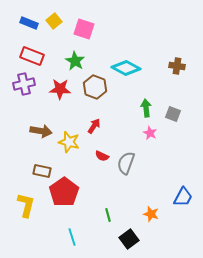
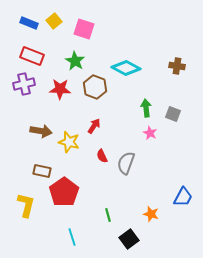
red semicircle: rotated 40 degrees clockwise
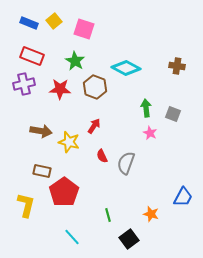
cyan line: rotated 24 degrees counterclockwise
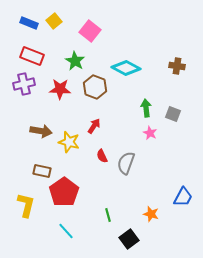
pink square: moved 6 px right, 2 px down; rotated 20 degrees clockwise
cyan line: moved 6 px left, 6 px up
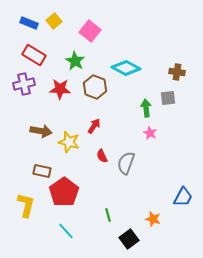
red rectangle: moved 2 px right, 1 px up; rotated 10 degrees clockwise
brown cross: moved 6 px down
gray square: moved 5 px left, 16 px up; rotated 28 degrees counterclockwise
orange star: moved 2 px right, 5 px down
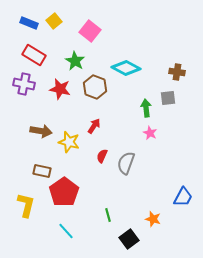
purple cross: rotated 25 degrees clockwise
red star: rotated 10 degrees clockwise
red semicircle: rotated 48 degrees clockwise
